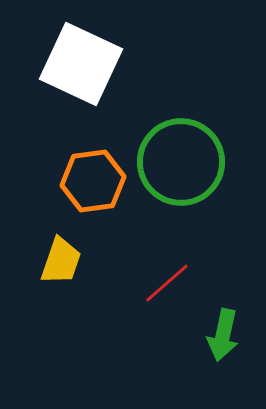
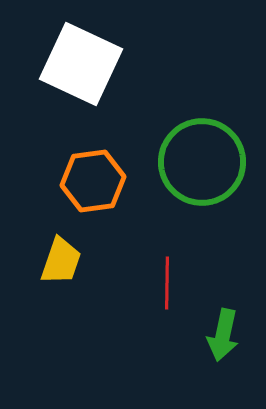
green circle: moved 21 px right
red line: rotated 48 degrees counterclockwise
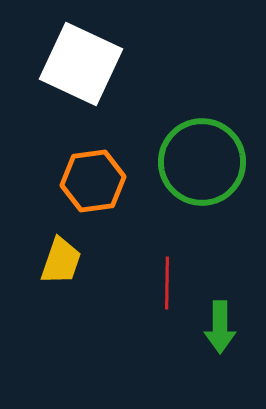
green arrow: moved 3 px left, 8 px up; rotated 12 degrees counterclockwise
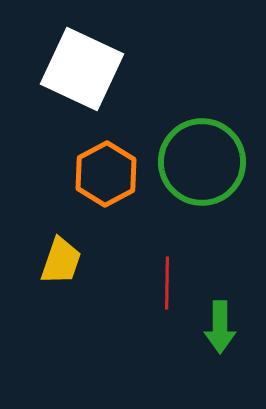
white square: moved 1 px right, 5 px down
orange hexagon: moved 13 px right, 7 px up; rotated 20 degrees counterclockwise
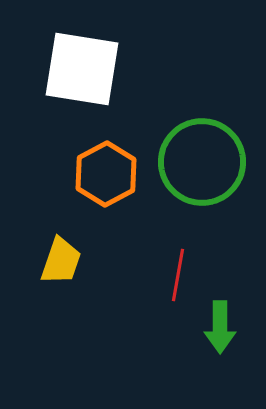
white square: rotated 16 degrees counterclockwise
red line: moved 11 px right, 8 px up; rotated 9 degrees clockwise
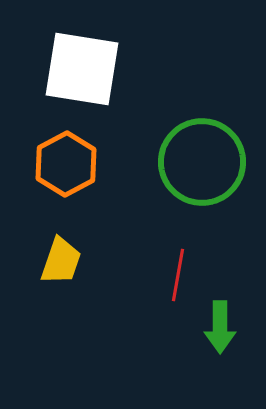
orange hexagon: moved 40 px left, 10 px up
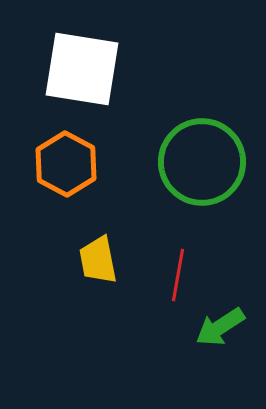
orange hexagon: rotated 4 degrees counterclockwise
yellow trapezoid: moved 37 px right, 1 px up; rotated 150 degrees clockwise
green arrow: rotated 57 degrees clockwise
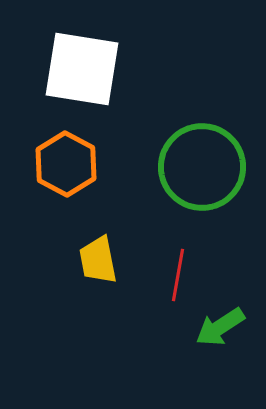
green circle: moved 5 px down
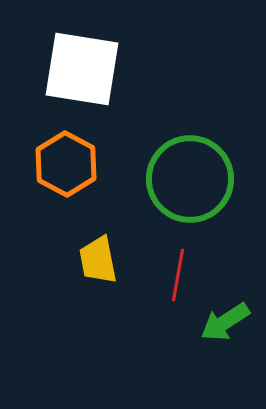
green circle: moved 12 px left, 12 px down
green arrow: moved 5 px right, 5 px up
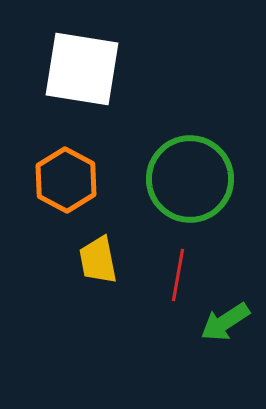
orange hexagon: moved 16 px down
